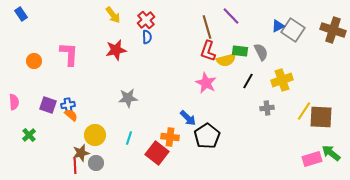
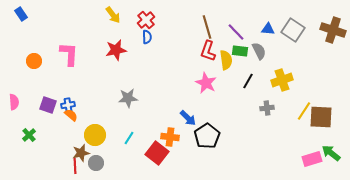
purple line: moved 5 px right, 16 px down
blue triangle: moved 10 px left, 3 px down; rotated 32 degrees clockwise
gray semicircle: moved 2 px left, 1 px up
yellow semicircle: rotated 84 degrees counterclockwise
cyan line: rotated 16 degrees clockwise
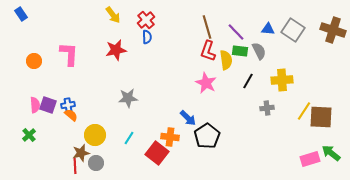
yellow cross: rotated 15 degrees clockwise
pink semicircle: moved 21 px right, 3 px down
pink rectangle: moved 2 px left
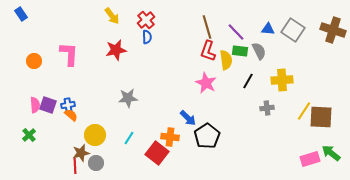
yellow arrow: moved 1 px left, 1 px down
